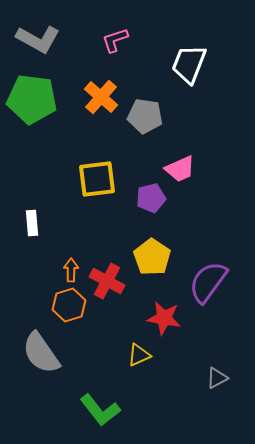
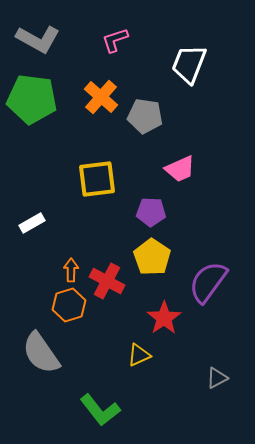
purple pentagon: moved 14 px down; rotated 16 degrees clockwise
white rectangle: rotated 65 degrees clockwise
red star: rotated 28 degrees clockwise
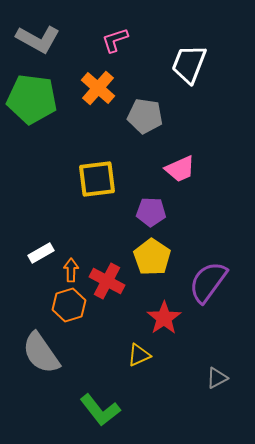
orange cross: moved 3 px left, 9 px up
white rectangle: moved 9 px right, 30 px down
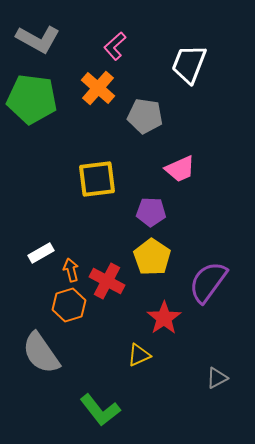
pink L-shape: moved 6 px down; rotated 24 degrees counterclockwise
orange arrow: rotated 15 degrees counterclockwise
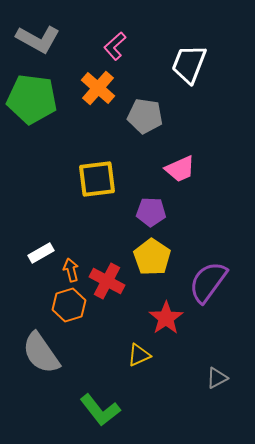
red star: moved 2 px right
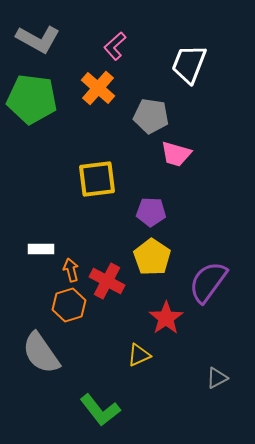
gray pentagon: moved 6 px right
pink trapezoid: moved 4 px left, 15 px up; rotated 40 degrees clockwise
white rectangle: moved 4 px up; rotated 30 degrees clockwise
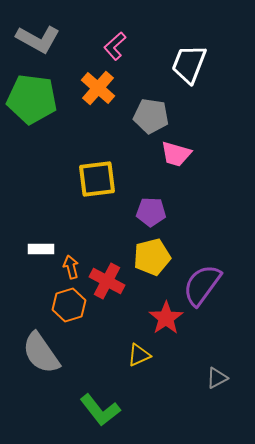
yellow pentagon: rotated 24 degrees clockwise
orange arrow: moved 3 px up
purple semicircle: moved 6 px left, 3 px down
